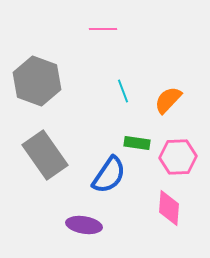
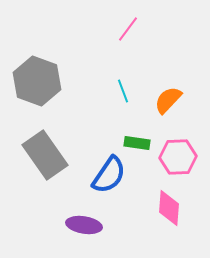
pink line: moved 25 px right; rotated 52 degrees counterclockwise
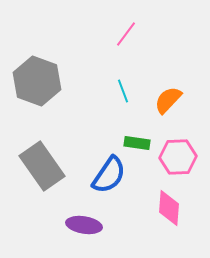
pink line: moved 2 px left, 5 px down
gray rectangle: moved 3 px left, 11 px down
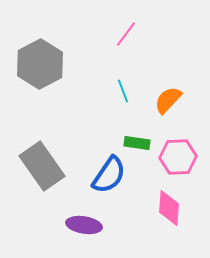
gray hexagon: moved 3 px right, 17 px up; rotated 12 degrees clockwise
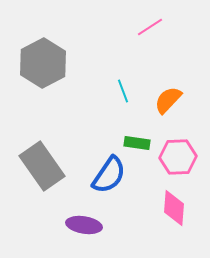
pink line: moved 24 px right, 7 px up; rotated 20 degrees clockwise
gray hexagon: moved 3 px right, 1 px up
pink diamond: moved 5 px right
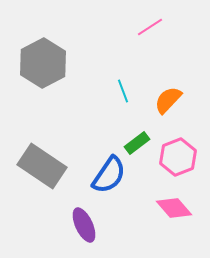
green rectangle: rotated 45 degrees counterclockwise
pink hexagon: rotated 18 degrees counterclockwise
gray rectangle: rotated 21 degrees counterclockwise
pink diamond: rotated 45 degrees counterclockwise
purple ellipse: rotated 56 degrees clockwise
